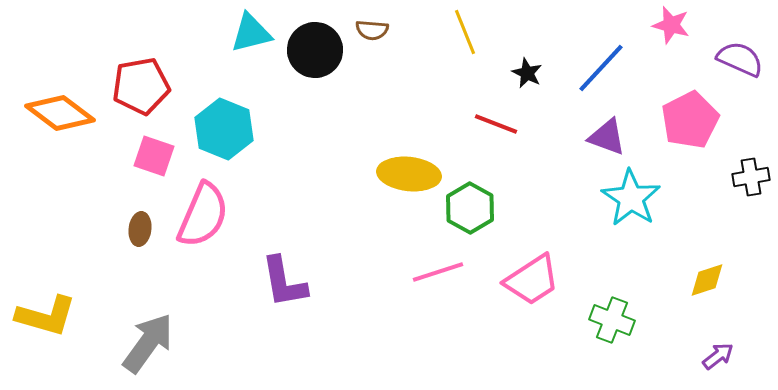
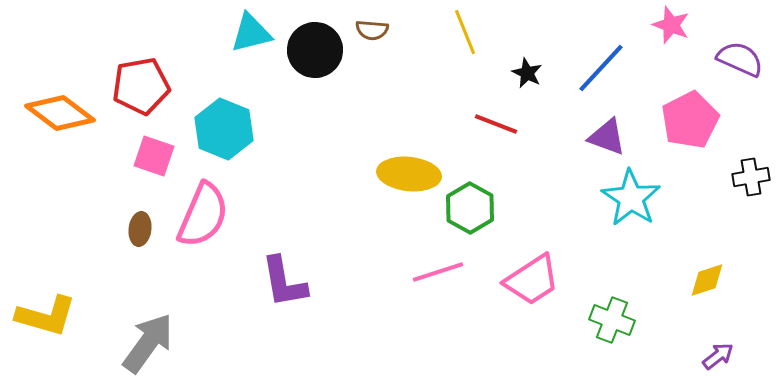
pink star: rotated 6 degrees clockwise
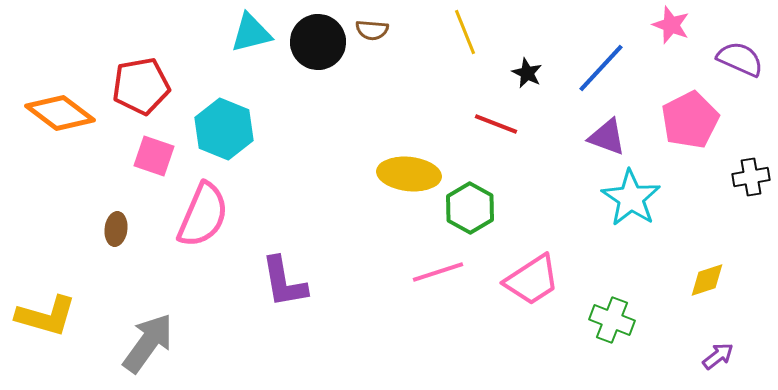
black circle: moved 3 px right, 8 px up
brown ellipse: moved 24 px left
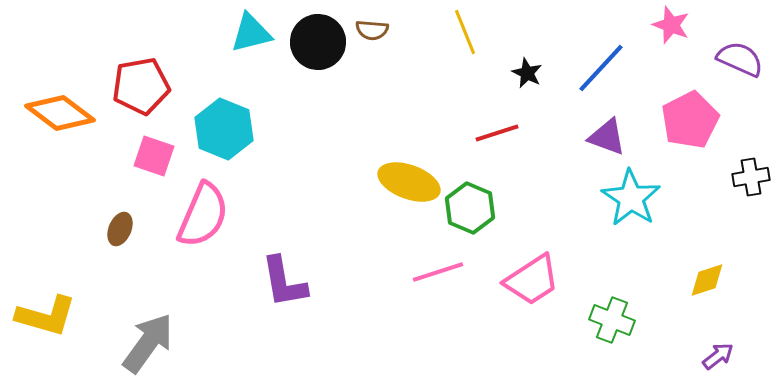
red line: moved 1 px right, 9 px down; rotated 39 degrees counterclockwise
yellow ellipse: moved 8 px down; rotated 14 degrees clockwise
green hexagon: rotated 6 degrees counterclockwise
brown ellipse: moved 4 px right; rotated 16 degrees clockwise
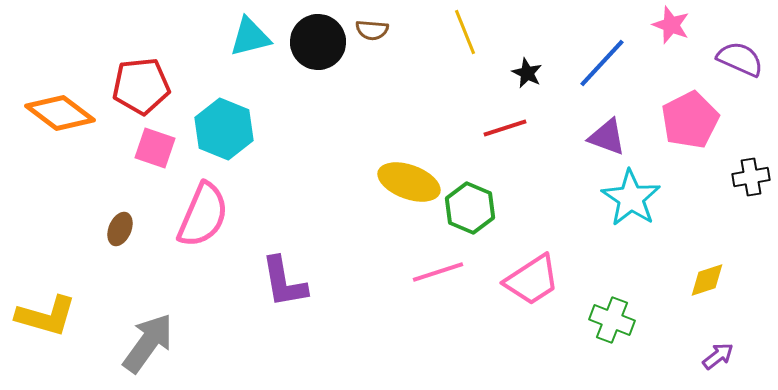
cyan triangle: moved 1 px left, 4 px down
blue line: moved 1 px right, 5 px up
red pentagon: rotated 4 degrees clockwise
red line: moved 8 px right, 5 px up
pink square: moved 1 px right, 8 px up
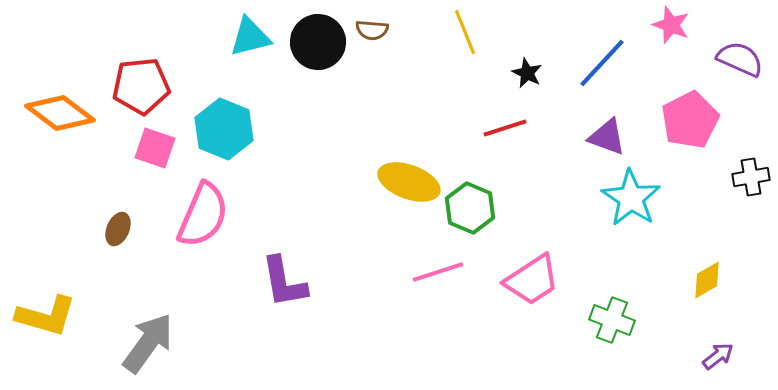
brown ellipse: moved 2 px left
yellow diamond: rotated 12 degrees counterclockwise
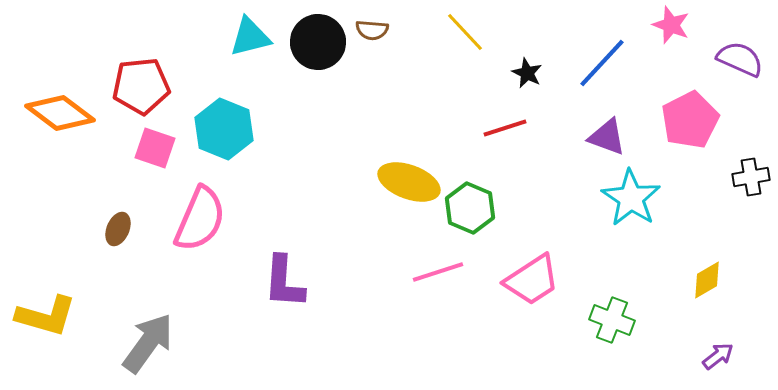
yellow line: rotated 21 degrees counterclockwise
pink semicircle: moved 3 px left, 4 px down
purple L-shape: rotated 14 degrees clockwise
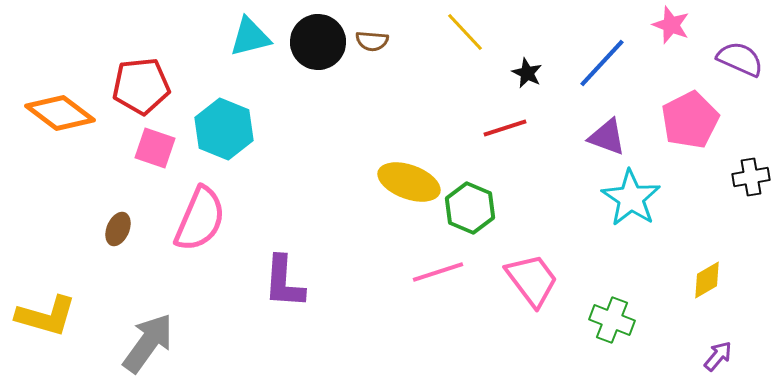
brown semicircle: moved 11 px down
pink trapezoid: rotated 94 degrees counterclockwise
purple arrow: rotated 12 degrees counterclockwise
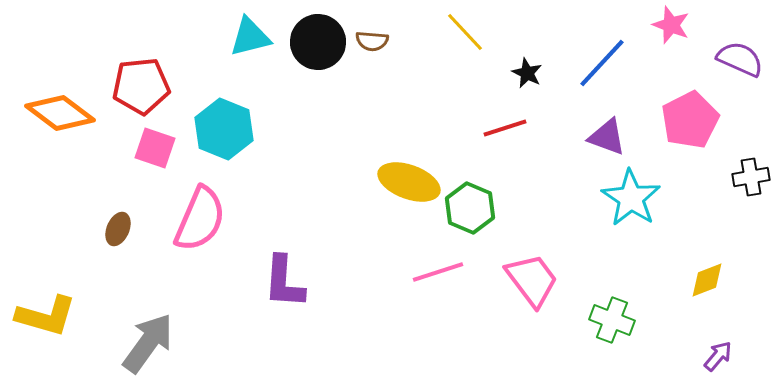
yellow diamond: rotated 9 degrees clockwise
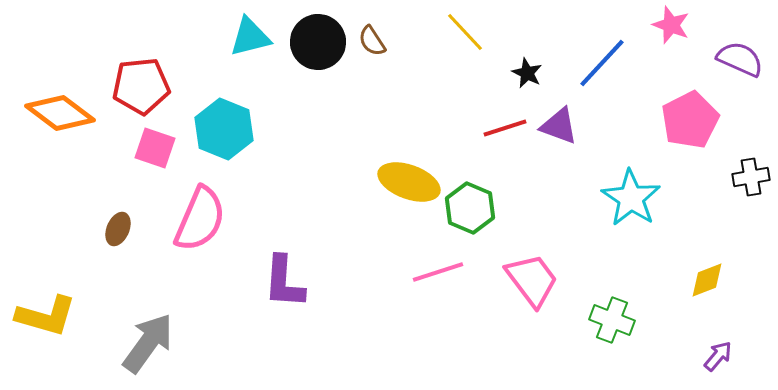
brown semicircle: rotated 52 degrees clockwise
purple triangle: moved 48 px left, 11 px up
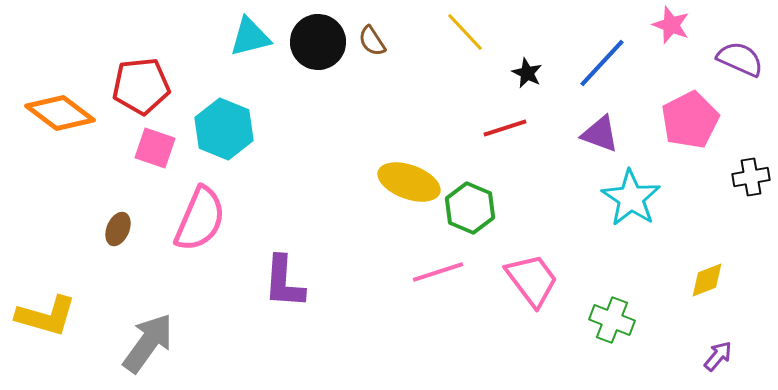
purple triangle: moved 41 px right, 8 px down
